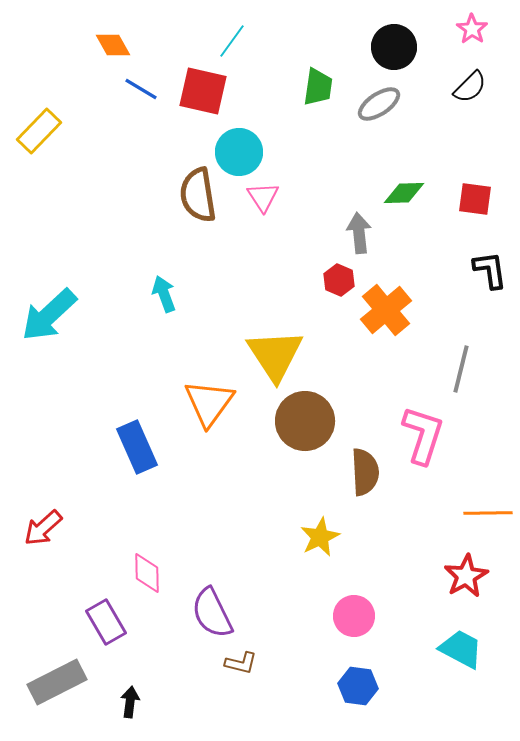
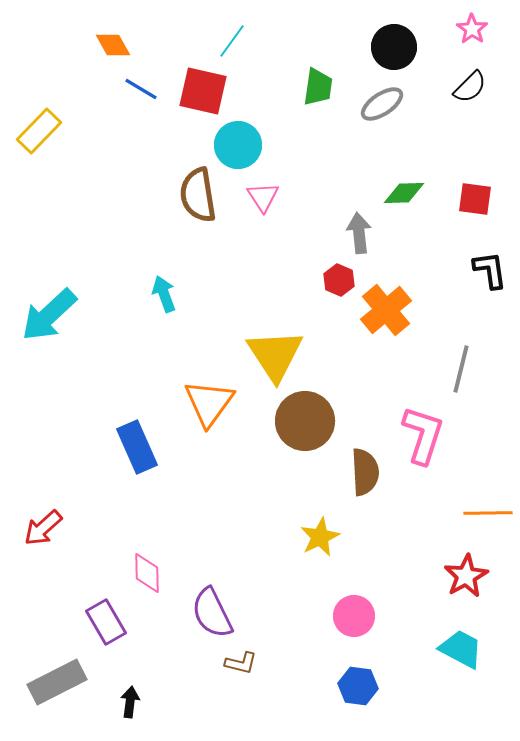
gray ellipse at (379, 104): moved 3 px right
cyan circle at (239, 152): moved 1 px left, 7 px up
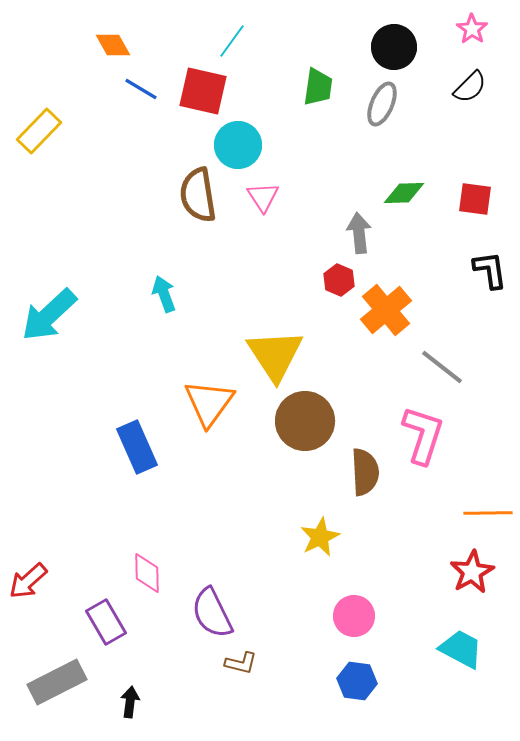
gray ellipse at (382, 104): rotated 33 degrees counterclockwise
gray line at (461, 369): moved 19 px left, 2 px up; rotated 66 degrees counterclockwise
red arrow at (43, 528): moved 15 px left, 53 px down
red star at (466, 576): moved 6 px right, 4 px up
blue hexagon at (358, 686): moved 1 px left, 5 px up
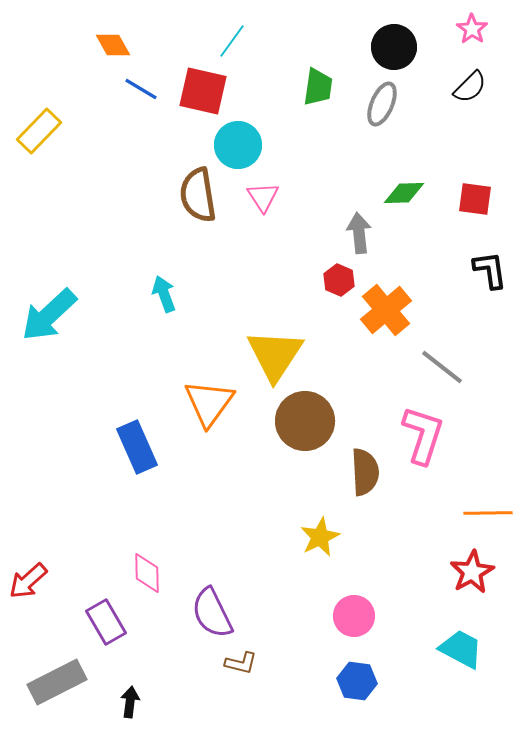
yellow triangle at (275, 355): rotated 6 degrees clockwise
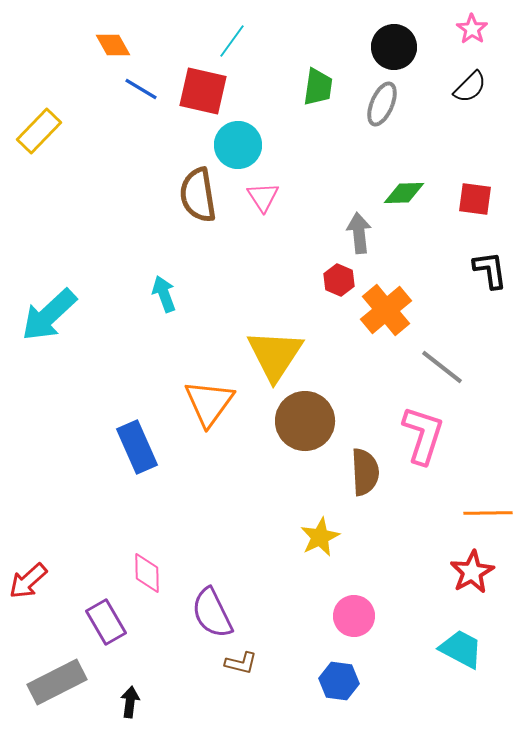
blue hexagon at (357, 681): moved 18 px left
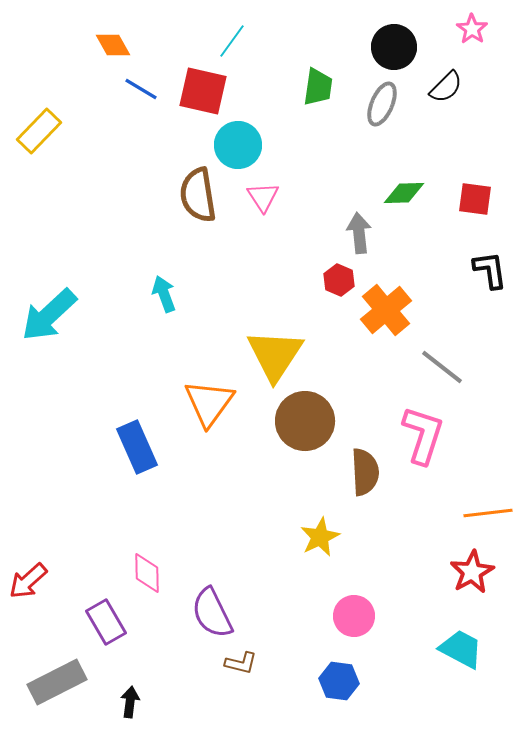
black semicircle at (470, 87): moved 24 px left
orange line at (488, 513): rotated 6 degrees counterclockwise
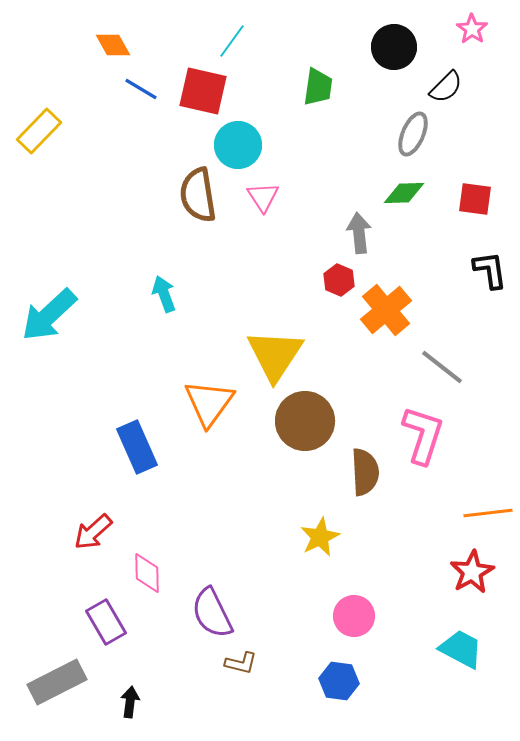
gray ellipse at (382, 104): moved 31 px right, 30 px down
red arrow at (28, 581): moved 65 px right, 49 px up
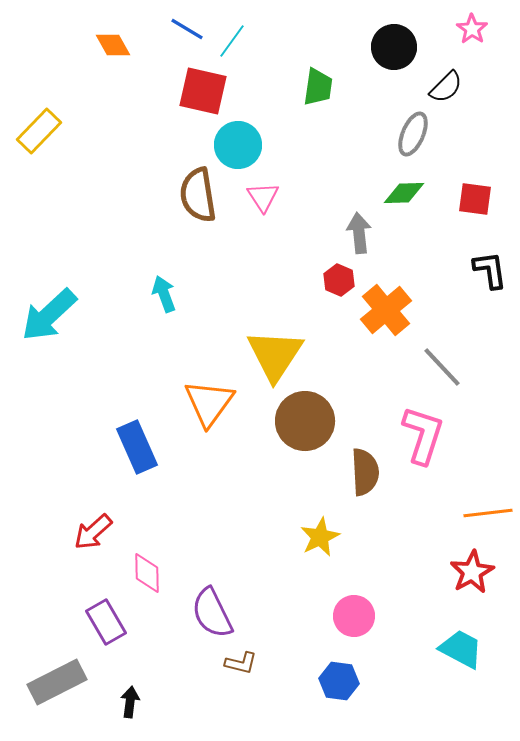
blue line at (141, 89): moved 46 px right, 60 px up
gray line at (442, 367): rotated 9 degrees clockwise
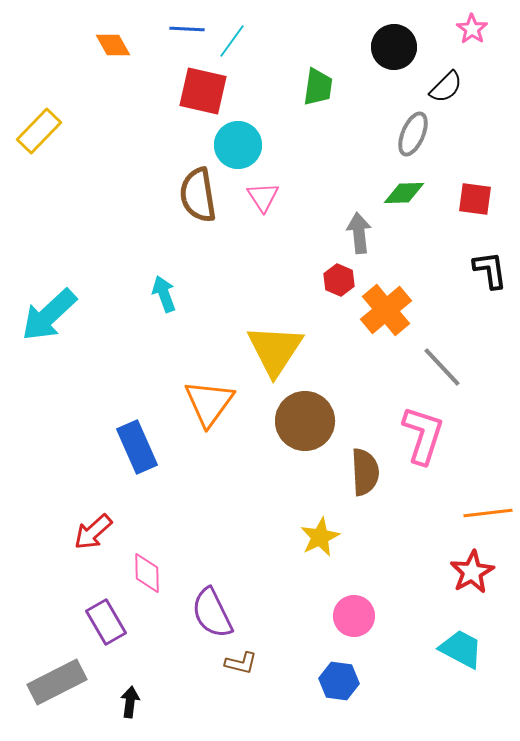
blue line at (187, 29): rotated 28 degrees counterclockwise
yellow triangle at (275, 355): moved 5 px up
